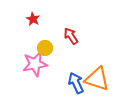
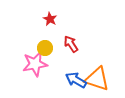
red star: moved 17 px right
red arrow: moved 8 px down
blue arrow: moved 3 px up; rotated 35 degrees counterclockwise
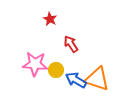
yellow circle: moved 11 px right, 22 px down
pink star: rotated 15 degrees clockwise
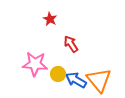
yellow circle: moved 2 px right, 4 px down
orange triangle: moved 2 px right, 1 px down; rotated 32 degrees clockwise
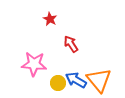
pink star: moved 1 px left
yellow circle: moved 9 px down
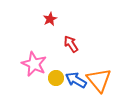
red star: rotated 16 degrees clockwise
pink star: rotated 20 degrees clockwise
yellow circle: moved 2 px left, 5 px up
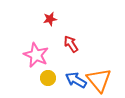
red star: rotated 16 degrees clockwise
pink star: moved 2 px right, 9 px up
yellow circle: moved 8 px left
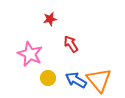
pink star: moved 6 px left, 1 px up
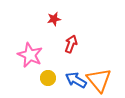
red star: moved 4 px right
red arrow: rotated 54 degrees clockwise
pink star: moved 1 px down
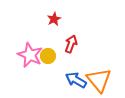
red star: rotated 16 degrees counterclockwise
yellow circle: moved 22 px up
